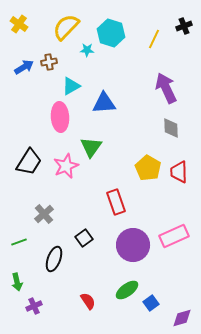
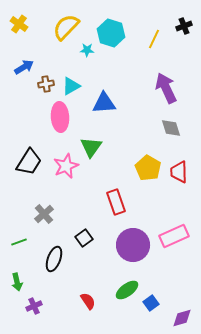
brown cross: moved 3 px left, 22 px down
gray diamond: rotated 15 degrees counterclockwise
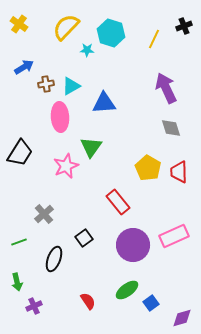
black trapezoid: moved 9 px left, 9 px up
red rectangle: moved 2 px right; rotated 20 degrees counterclockwise
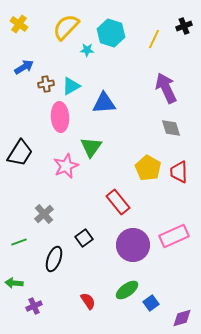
green arrow: moved 3 px left, 1 px down; rotated 108 degrees clockwise
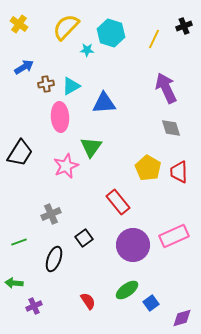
gray cross: moved 7 px right; rotated 18 degrees clockwise
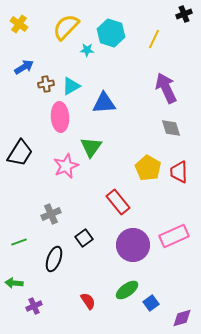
black cross: moved 12 px up
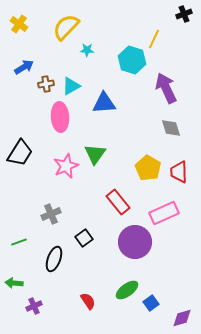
cyan hexagon: moved 21 px right, 27 px down
green triangle: moved 4 px right, 7 px down
pink rectangle: moved 10 px left, 23 px up
purple circle: moved 2 px right, 3 px up
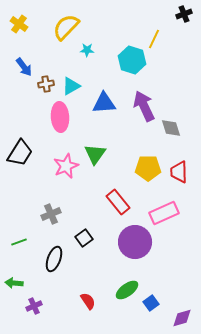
blue arrow: rotated 84 degrees clockwise
purple arrow: moved 22 px left, 18 px down
yellow pentagon: rotated 30 degrees counterclockwise
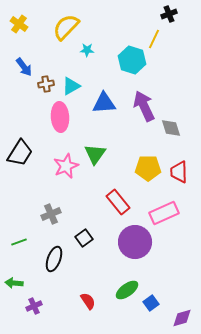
black cross: moved 15 px left
